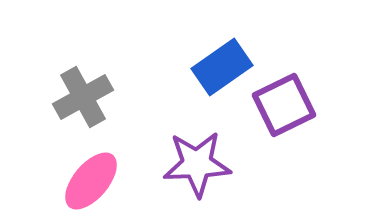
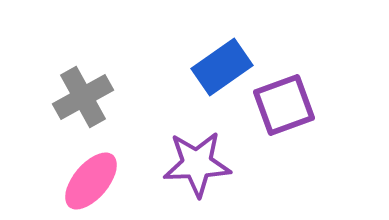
purple square: rotated 6 degrees clockwise
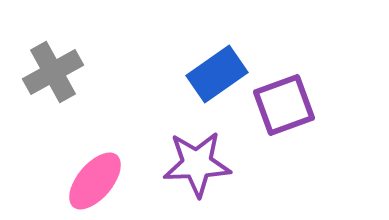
blue rectangle: moved 5 px left, 7 px down
gray cross: moved 30 px left, 25 px up
pink ellipse: moved 4 px right
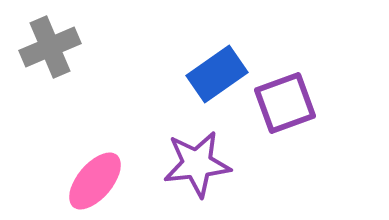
gray cross: moved 3 px left, 25 px up; rotated 6 degrees clockwise
purple square: moved 1 px right, 2 px up
purple star: rotated 4 degrees counterclockwise
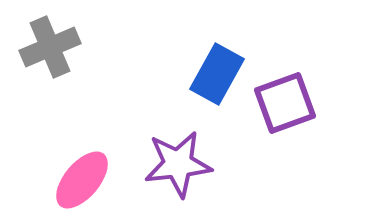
blue rectangle: rotated 26 degrees counterclockwise
purple star: moved 19 px left
pink ellipse: moved 13 px left, 1 px up
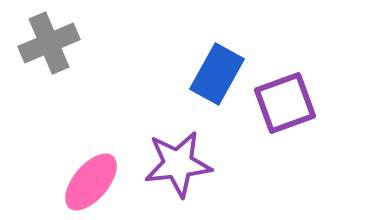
gray cross: moved 1 px left, 4 px up
pink ellipse: moved 9 px right, 2 px down
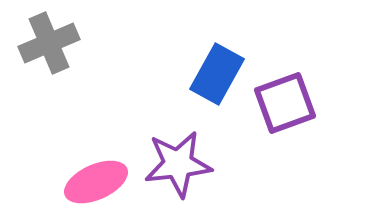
pink ellipse: moved 5 px right; rotated 26 degrees clockwise
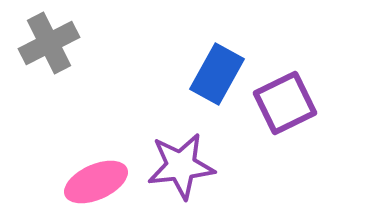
gray cross: rotated 4 degrees counterclockwise
purple square: rotated 6 degrees counterclockwise
purple star: moved 3 px right, 2 px down
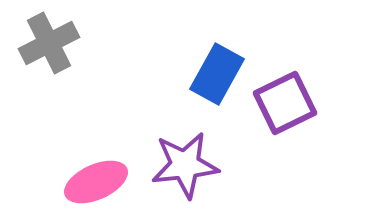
purple star: moved 4 px right, 1 px up
